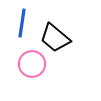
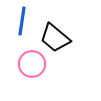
blue line: moved 2 px up
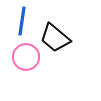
pink circle: moved 6 px left, 7 px up
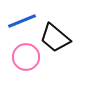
blue line: rotated 60 degrees clockwise
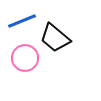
pink circle: moved 1 px left, 1 px down
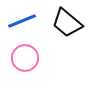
black trapezoid: moved 12 px right, 15 px up
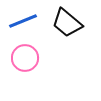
blue line: moved 1 px right
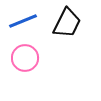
black trapezoid: rotated 104 degrees counterclockwise
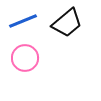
black trapezoid: rotated 24 degrees clockwise
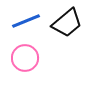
blue line: moved 3 px right
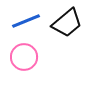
pink circle: moved 1 px left, 1 px up
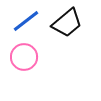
blue line: rotated 16 degrees counterclockwise
